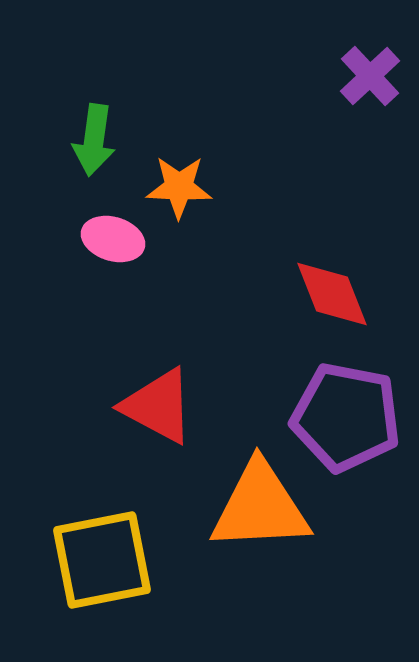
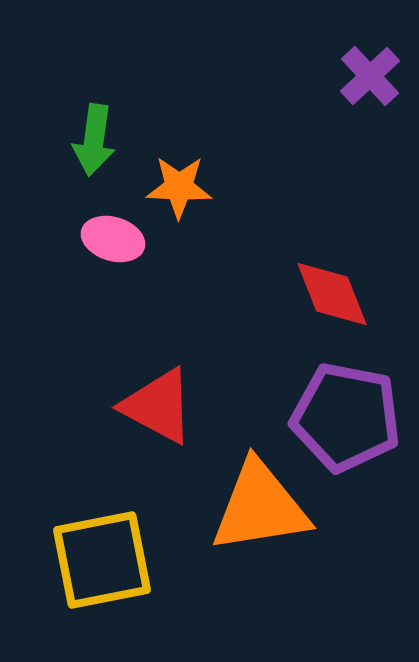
orange triangle: rotated 6 degrees counterclockwise
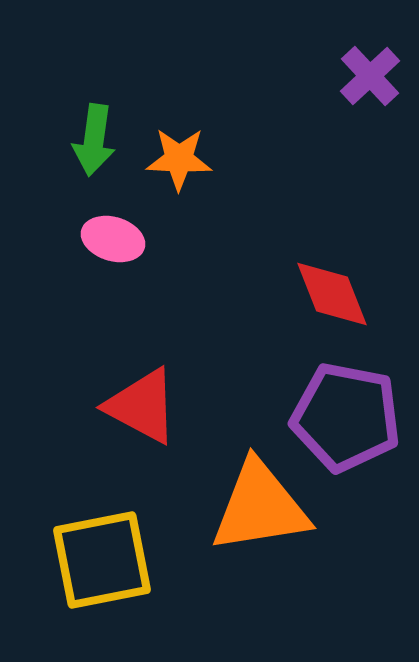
orange star: moved 28 px up
red triangle: moved 16 px left
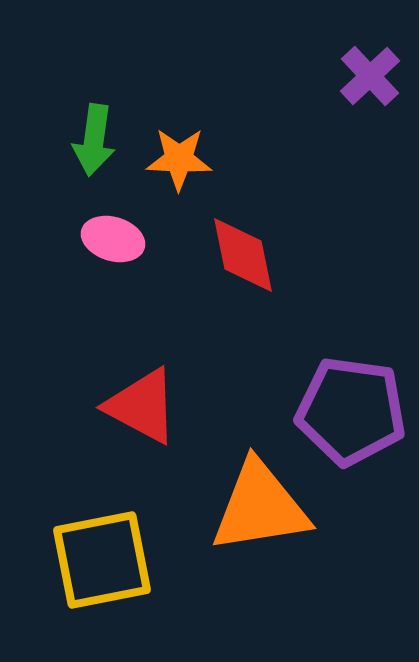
red diamond: moved 89 px left, 39 px up; rotated 10 degrees clockwise
purple pentagon: moved 5 px right, 6 px up; rotated 3 degrees counterclockwise
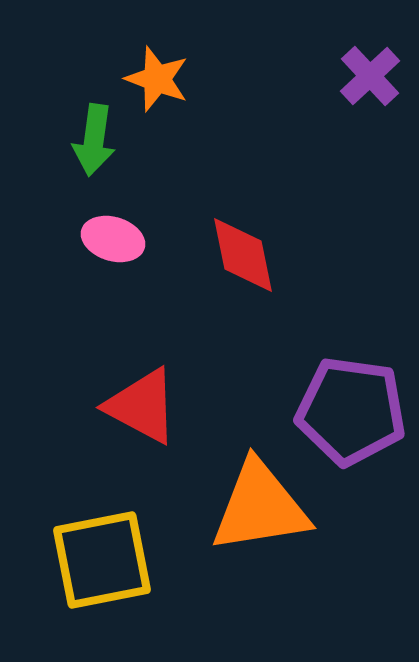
orange star: moved 22 px left, 80 px up; rotated 18 degrees clockwise
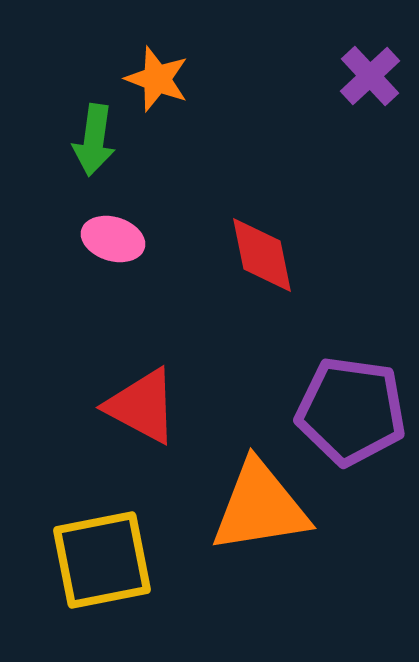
red diamond: moved 19 px right
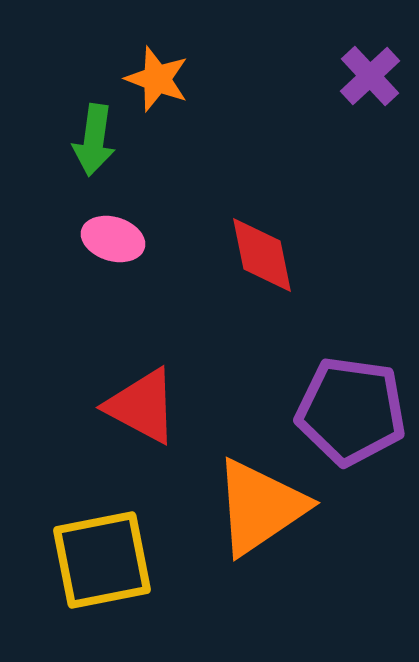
orange triangle: rotated 25 degrees counterclockwise
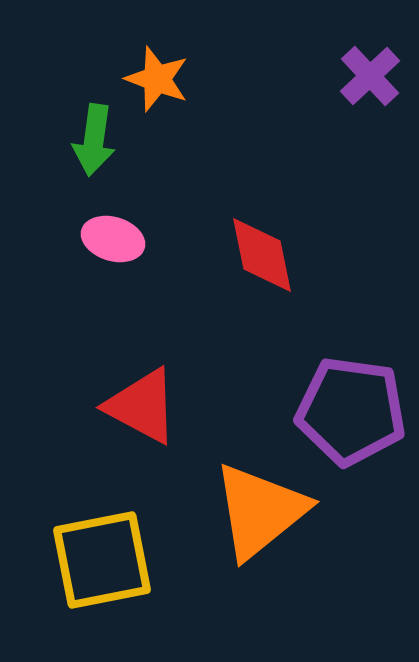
orange triangle: moved 4 px down; rotated 5 degrees counterclockwise
